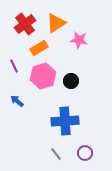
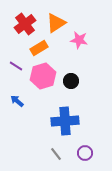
purple line: moved 2 px right; rotated 32 degrees counterclockwise
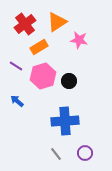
orange triangle: moved 1 px right, 1 px up
orange rectangle: moved 1 px up
black circle: moved 2 px left
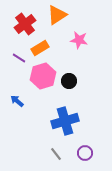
orange triangle: moved 7 px up
orange rectangle: moved 1 px right, 1 px down
purple line: moved 3 px right, 8 px up
blue cross: rotated 12 degrees counterclockwise
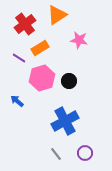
pink hexagon: moved 1 px left, 2 px down
blue cross: rotated 12 degrees counterclockwise
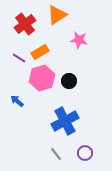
orange rectangle: moved 4 px down
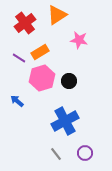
red cross: moved 1 px up
